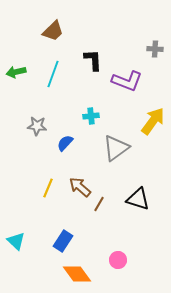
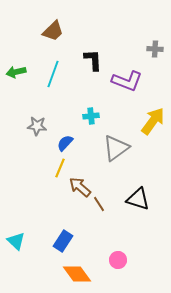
yellow line: moved 12 px right, 20 px up
brown line: rotated 63 degrees counterclockwise
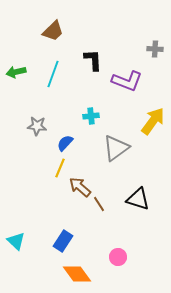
pink circle: moved 3 px up
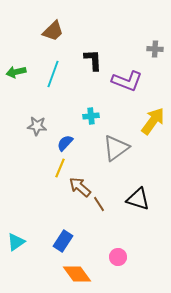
cyan triangle: moved 1 px down; rotated 42 degrees clockwise
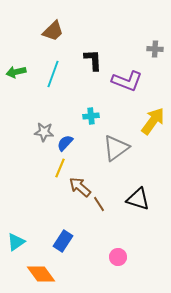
gray star: moved 7 px right, 6 px down
orange diamond: moved 36 px left
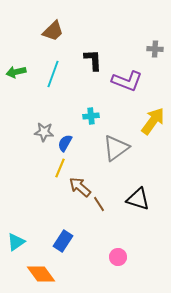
blue semicircle: rotated 12 degrees counterclockwise
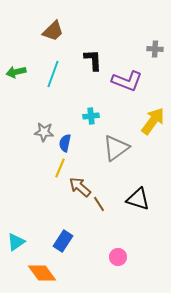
blue semicircle: rotated 18 degrees counterclockwise
orange diamond: moved 1 px right, 1 px up
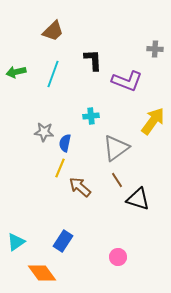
brown line: moved 18 px right, 24 px up
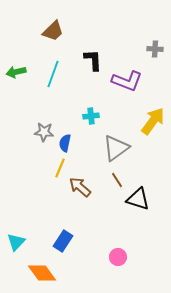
cyan triangle: rotated 12 degrees counterclockwise
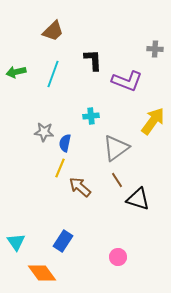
cyan triangle: rotated 18 degrees counterclockwise
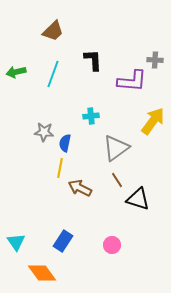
gray cross: moved 11 px down
purple L-shape: moved 5 px right; rotated 16 degrees counterclockwise
yellow line: rotated 12 degrees counterclockwise
brown arrow: moved 1 px down; rotated 15 degrees counterclockwise
pink circle: moved 6 px left, 12 px up
